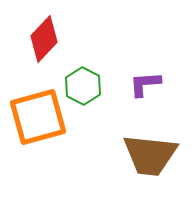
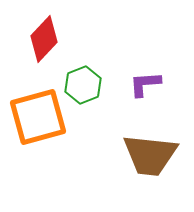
green hexagon: moved 1 px up; rotated 12 degrees clockwise
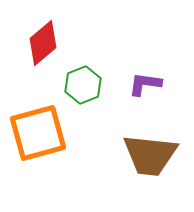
red diamond: moved 1 px left, 4 px down; rotated 6 degrees clockwise
purple L-shape: rotated 12 degrees clockwise
orange square: moved 16 px down
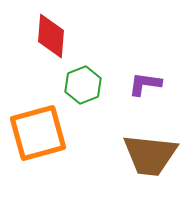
red diamond: moved 8 px right, 7 px up; rotated 45 degrees counterclockwise
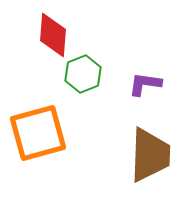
red diamond: moved 2 px right, 1 px up
green hexagon: moved 11 px up
brown trapezoid: rotated 94 degrees counterclockwise
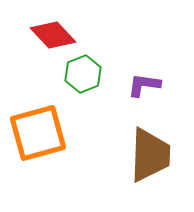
red diamond: rotated 48 degrees counterclockwise
purple L-shape: moved 1 px left, 1 px down
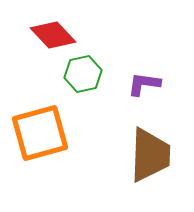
green hexagon: rotated 9 degrees clockwise
purple L-shape: moved 1 px up
orange square: moved 2 px right
